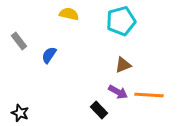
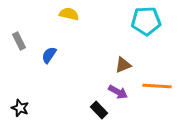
cyan pentagon: moved 25 px right; rotated 12 degrees clockwise
gray rectangle: rotated 12 degrees clockwise
orange line: moved 8 px right, 9 px up
black star: moved 5 px up
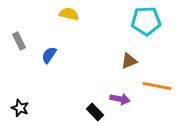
brown triangle: moved 6 px right, 4 px up
orange line: rotated 8 degrees clockwise
purple arrow: moved 2 px right, 7 px down; rotated 18 degrees counterclockwise
black rectangle: moved 4 px left, 2 px down
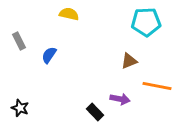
cyan pentagon: moved 1 px down
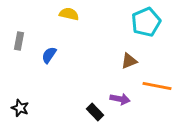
cyan pentagon: rotated 20 degrees counterclockwise
gray rectangle: rotated 36 degrees clockwise
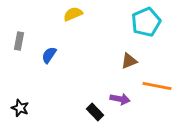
yellow semicircle: moved 4 px right; rotated 36 degrees counterclockwise
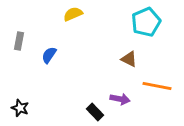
brown triangle: moved 2 px up; rotated 48 degrees clockwise
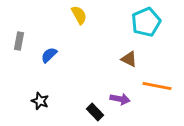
yellow semicircle: moved 6 px right, 1 px down; rotated 84 degrees clockwise
blue semicircle: rotated 12 degrees clockwise
black star: moved 20 px right, 7 px up
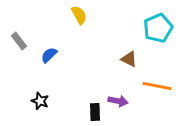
cyan pentagon: moved 12 px right, 6 px down
gray rectangle: rotated 48 degrees counterclockwise
purple arrow: moved 2 px left, 2 px down
black rectangle: rotated 42 degrees clockwise
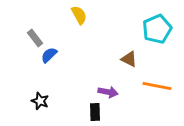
cyan pentagon: moved 1 px left, 1 px down
gray rectangle: moved 16 px right, 3 px up
purple arrow: moved 10 px left, 9 px up
